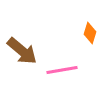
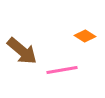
orange diamond: moved 5 px left, 3 px down; rotated 75 degrees counterclockwise
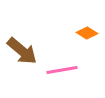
orange diamond: moved 2 px right, 3 px up
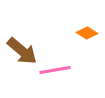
pink line: moved 7 px left
